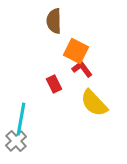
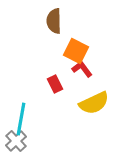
red rectangle: moved 1 px right
yellow semicircle: rotated 72 degrees counterclockwise
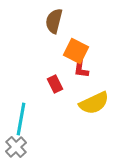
brown semicircle: rotated 15 degrees clockwise
red L-shape: moved 1 px left, 1 px up; rotated 135 degrees counterclockwise
gray cross: moved 6 px down
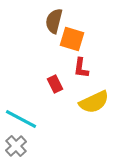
orange square: moved 4 px left, 12 px up; rotated 10 degrees counterclockwise
yellow semicircle: moved 1 px up
cyan line: rotated 72 degrees counterclockwise
gray cross: moved 1 px up
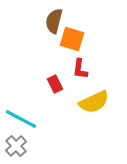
red L-shape: moved 1 px left, 1 px down
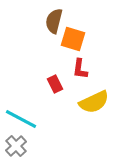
orange square: moved 1 px right
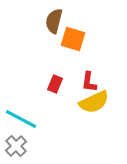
red L-shape: moved 9 px right, 13 px down
red rectangle: rotated 48 degrees clockwise
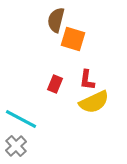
brown semicircle: moved 2 px right, 1 px up
red L-shape: moved 2 px left, 2 px up
